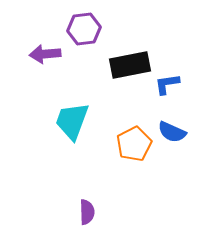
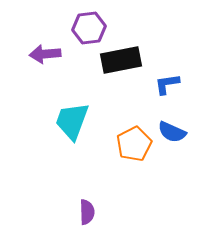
purple hexagon: moved 5 px right, 1 px up
black rectangle: moved 9 px left, 5 px up
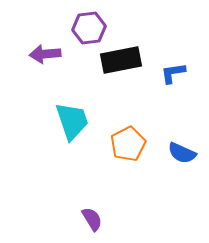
blue L-shape: moved 6 px right, 11 px up
cyan trapezoid: rotated 141 degrees clockwise
blue semicircle: moved 10 px right, 21 px down
orange pentagon: moved 6 px left
purple semicircle: moved 5 px right, 7 px down; rotated 30 degrees counterclockwise
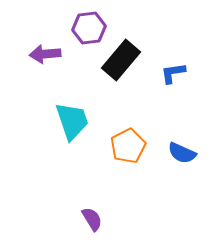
black rectangle: rotated 39 degrees counterclockwise
orange pentagon: moved 2 px down
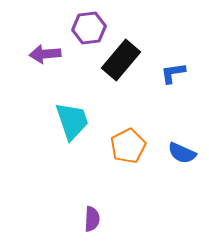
purple semicircle: rotated 35 degrees clockwise
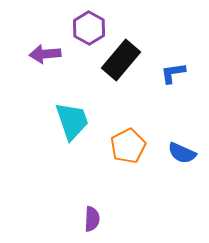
purple hexagon: rotated 24 degrees counterclockwise
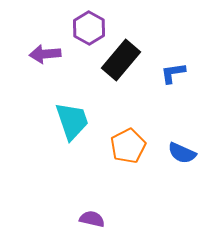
purple semicircle: rotated 80 degrees counterclockwise
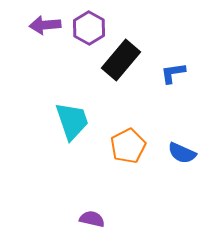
purple arrow: moved 29 px up
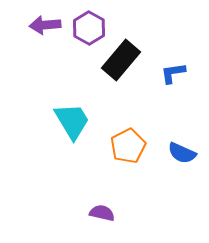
cyan trapezoid: rotated 12 degrees counterclockwise
purple semicircle: moved 10 px right, 6 px up
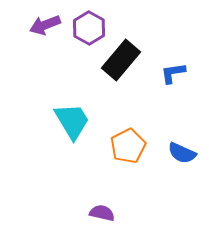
purple arrow: rotated 16 degrees counterclockwise
